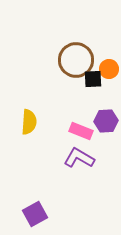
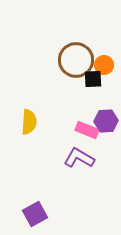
orange circle: moved 5 px left, 4 px up
pink rectangle: moved 6 px right, 1 px up
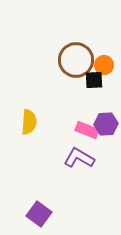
black square: moved 1 px right, 1 px down
purple hexagon: moved 3 px down
purple square: moved 4 px right; rotated 25 degrees counterclockwise
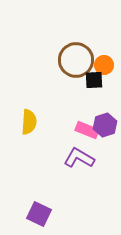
purple hexagon: moved 1 px left, 1 px down; rotated 15 degrees counterclockwise
purple square: rotated 10 degrees counterclockwise
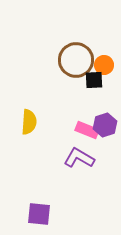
purple square: rotated 20 degrees counterclockwise
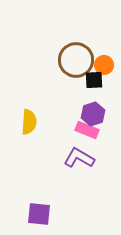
purple hexagon: moved 12 px left, 11 px up
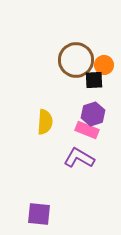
yellow semicircle: moved 16 px right
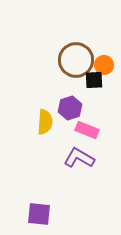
purple hexagon: moved 23 px left, 6 px up
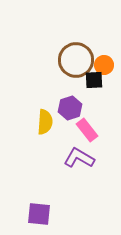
pink rectangle: rotated 30 degrees clockwise
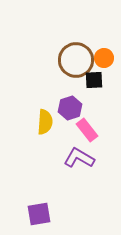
orange circle: moved 7 px up
purple square: rotated 15 degrees counterclockwise
